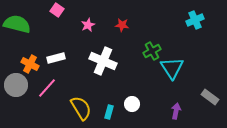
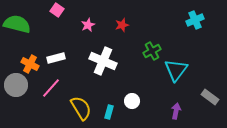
red star: rotated 24 degrees counterclockwise
cyan triangle: moved 4 px right, 2 px down; rotated 10 degrees clockwise
pink line: moved 4 px right
white circle: moved 3 px up
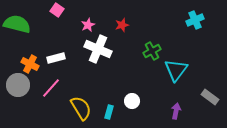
white cross: moved 5 px left, 12 px up
gray circle: moved 2 px right
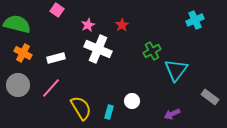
red star: rotated 16 degrees counterclockwise
orange cross: moved 7 px left, 11 px up
purple arrow: moved 4 px left, 3 px down; rotated 126 degrees counterclockwise
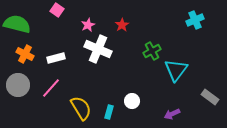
orange cross: moved 2 px right, 1 px down
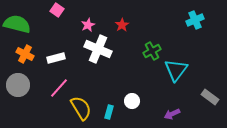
pink line: moved 8 px right
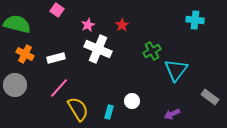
cyan cross: rotated 30 degrees clockwise
gray circle: moved 3 px left
yellow semicircle: moved 3 px left, 1 px down
